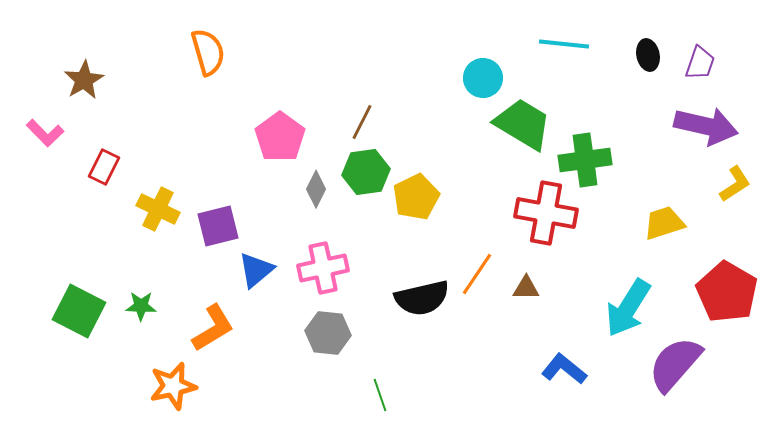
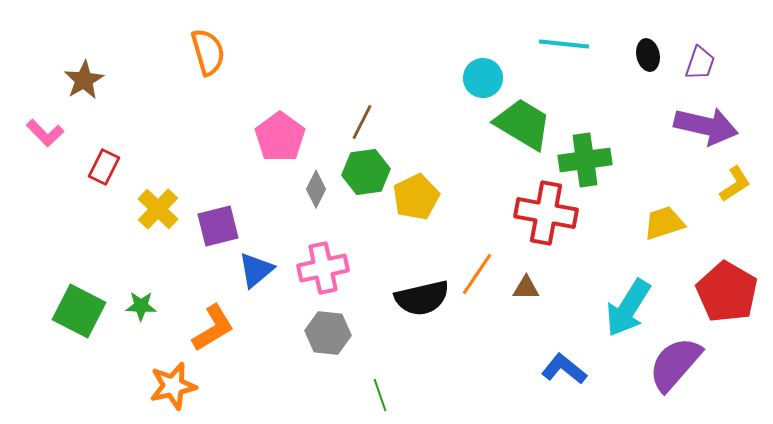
yellow cross: rotated 18 degrees clockwise
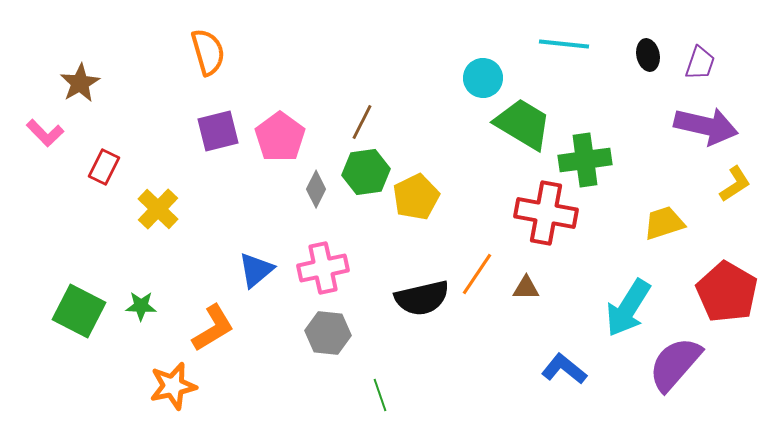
brown star: moved 4 px left, 3 px down
purple square: moved 95 px up
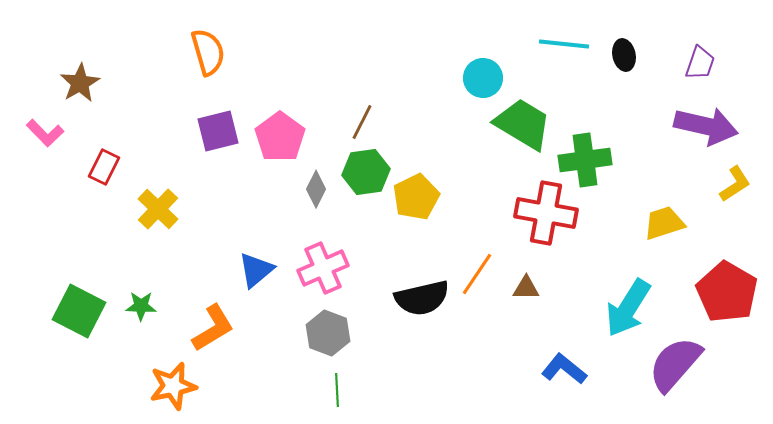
black ellipse: moved 24 px left
pink cross: rotated 12 degrees counterclockwise
gray hexagon: rotated 15 degrees clockwise
green line: moved 43 px left, 5 px up; rotated 16 degrees clockwise
